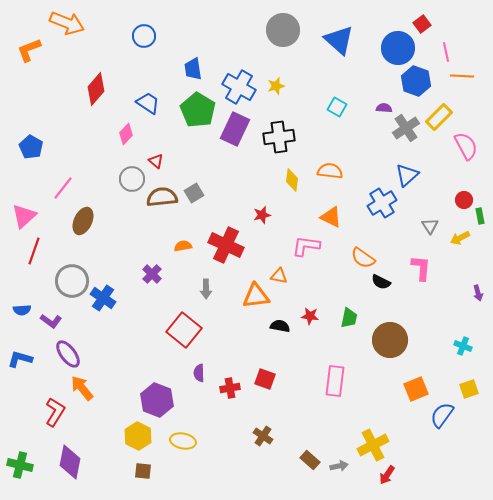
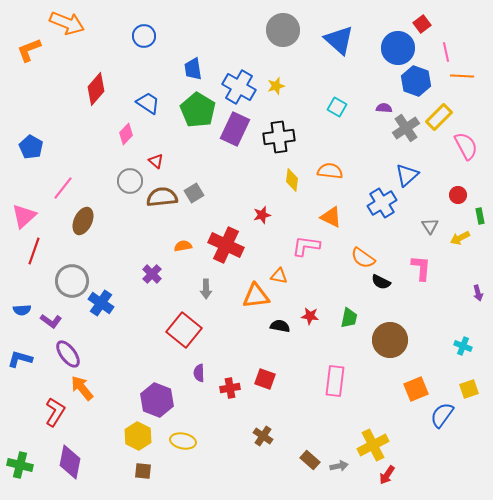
gray circle at (132, 179): moved 2 px left, 2 px down
red circle at (464, 200): moved 6 px left, 5 px up
blue cross at (103, 298): moved 2 px left, 5 px down
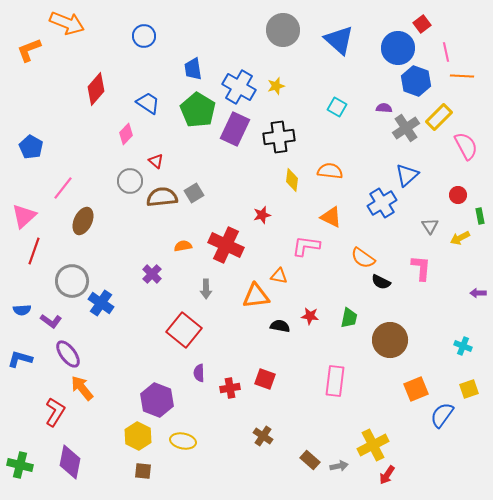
purple arrow at (478, 293): rotated 105 degrees clockwise
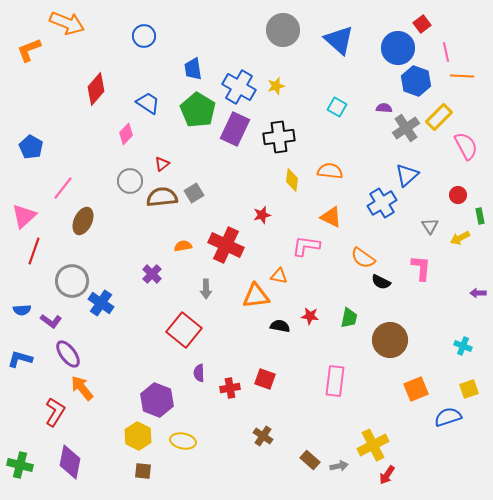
red triangle at (156, 161): moved 6 px right, 3 px down; rotated 42 degrees clockwise
blue semicircle at (442, 415): moved 6 px right, 2 px down; rotated 36 degrees clockwise
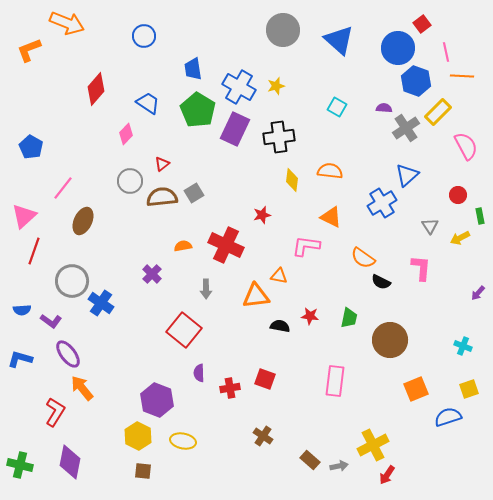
yellow rectangle at (439, 117): moved 1 px left, 5 px up
purple arrow at (478, 293): rotated 49 degrees counterclockwise
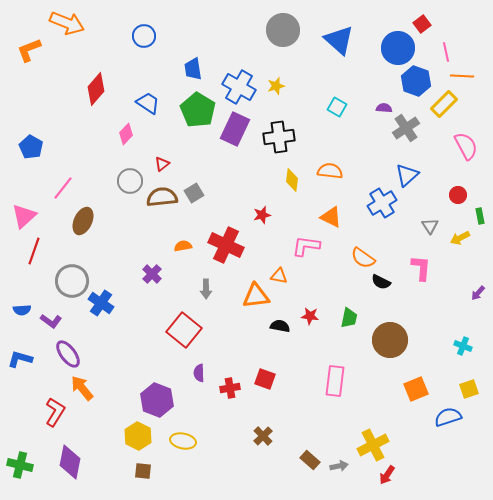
yellow rectangle at (438, 112): moved 6 px right, 8 px up
brown cross at (263, 436): rotated 12 degrees clockwise
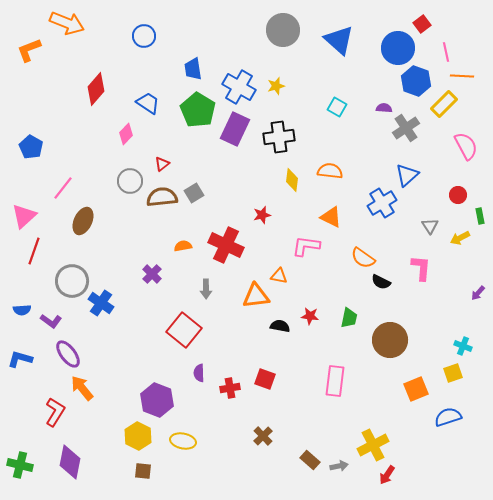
yellow square at (469, 389): moved 16 px left, 16 px up
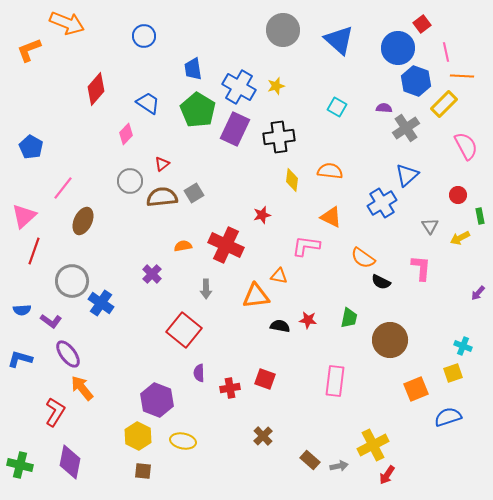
red star at (310, 316): moved 2 px left, 4 px down
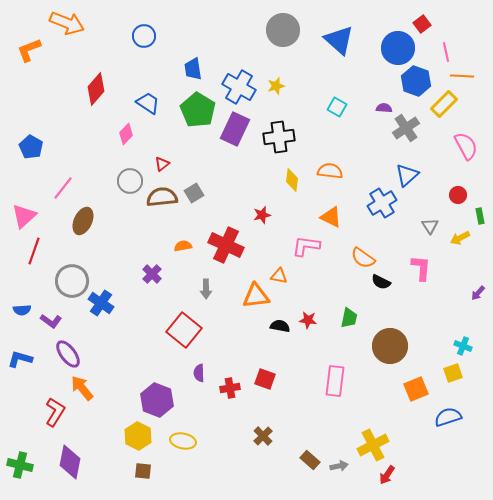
brown circle at (390, 340): moved 6 px down
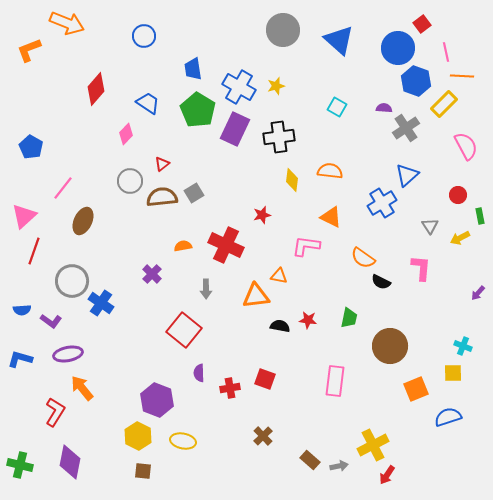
purple ellipse at (68, 354): rotated 64 degrees counterclockwise
yellow square at (453, 373): rotated 18 degrees clockwise
